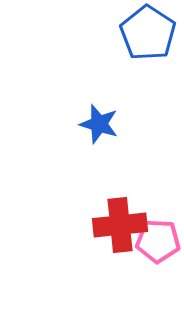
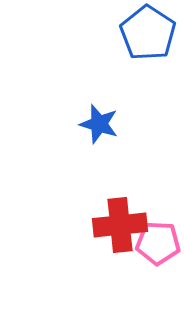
pink pentagon: moved 2 px down
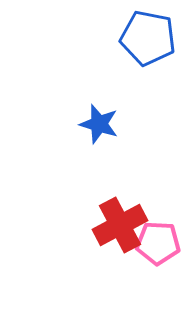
blue pentagon: moved 5 px down; rotated 22 degrees counterclockwise
red cross: rotated 22 degrees counterclockwise
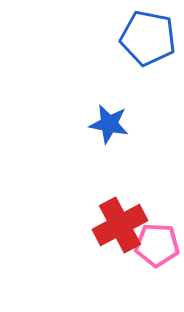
blue star: moved 10 px right; rotated 6 degrees counterclockwise
pink pentagon: moved 1 px left, 2 px down
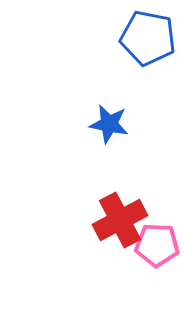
red cross: moved 5 px up
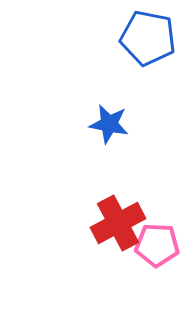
red cross: moved 2 px left, 3 px down
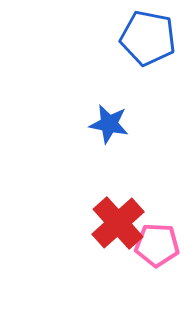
red cross: rotated 14 degrees counterclockwise
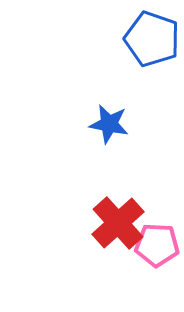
blue pentagon: moved 4 px right, 1 px down; rotated 8 degrees clockwise
